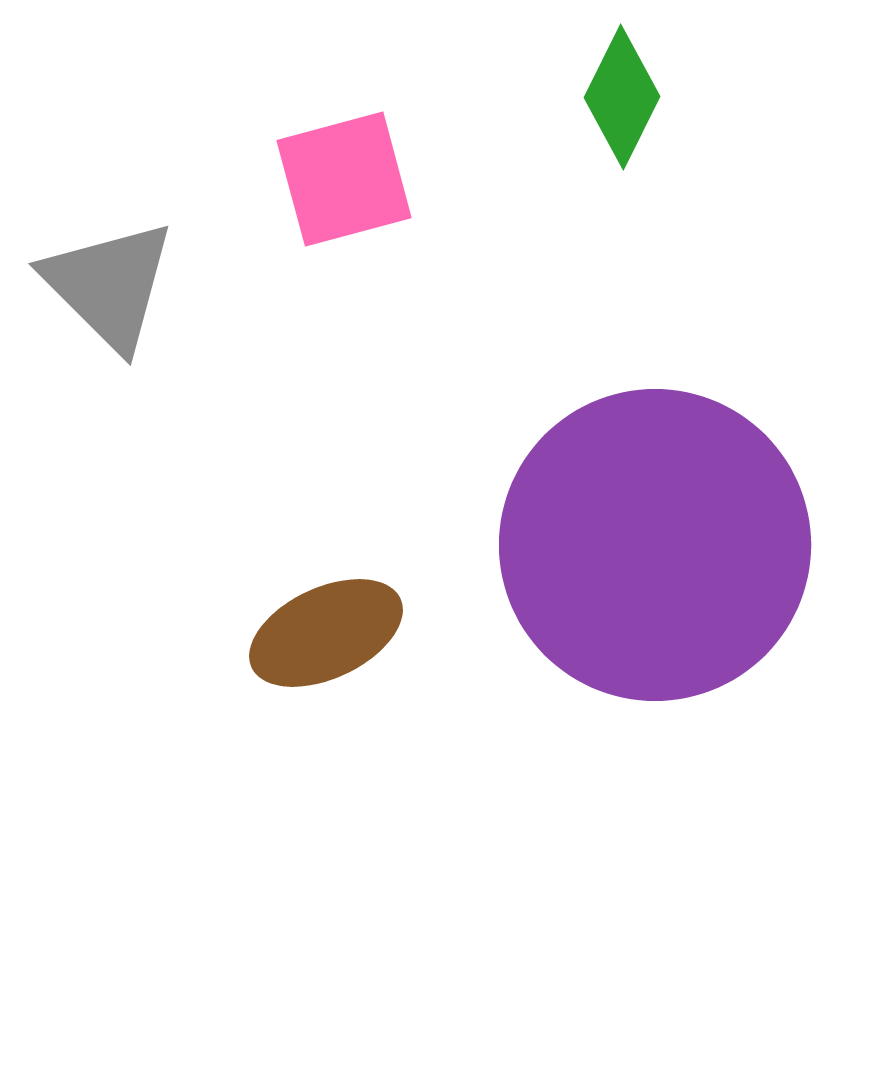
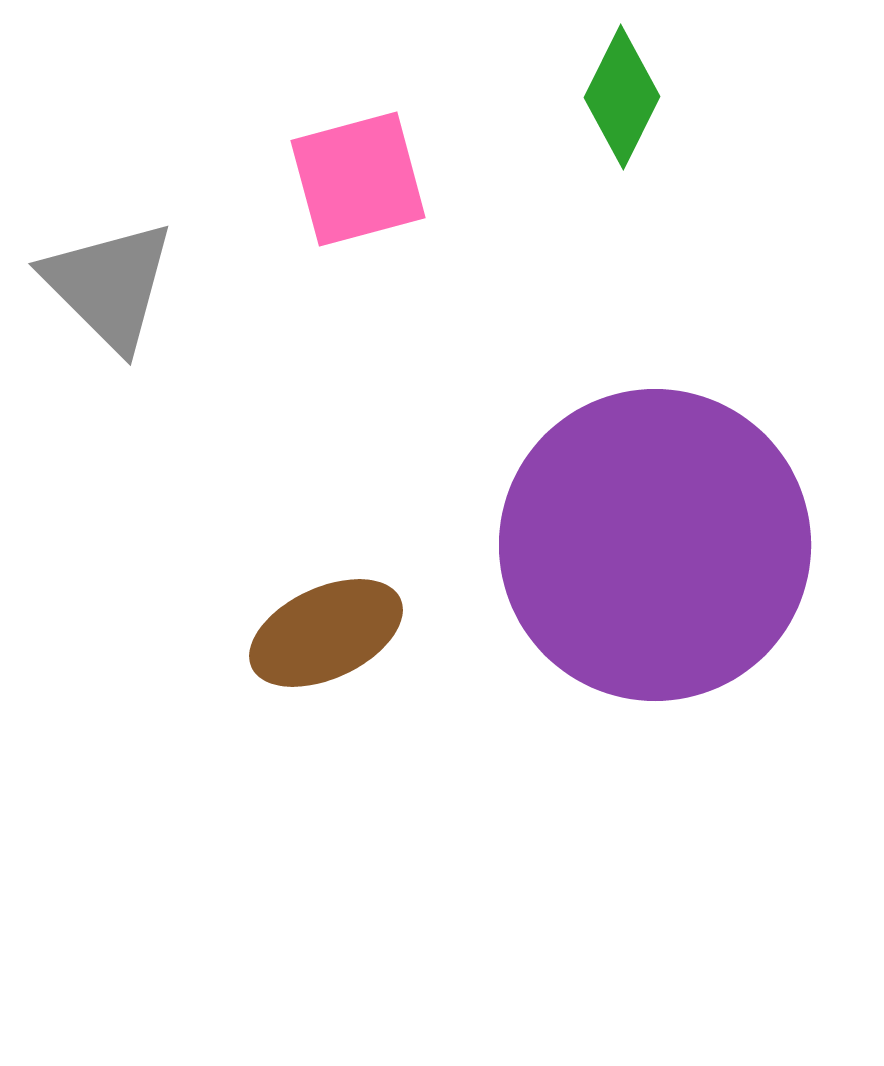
pink square: moved 14 px right
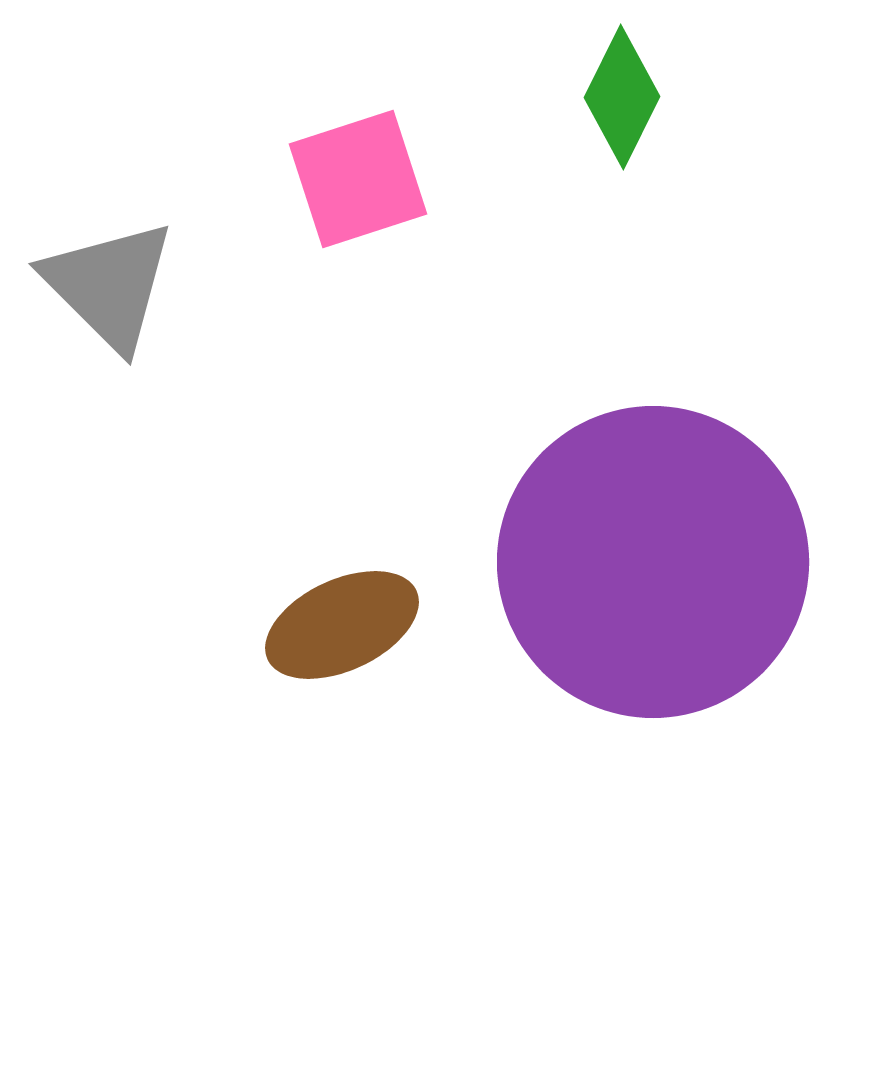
pink square: rotated 3 degrees counterclockwise
purple circle: moved 2 px left, 17 px down
brown ellipse: moved 16 px right, 8 px up
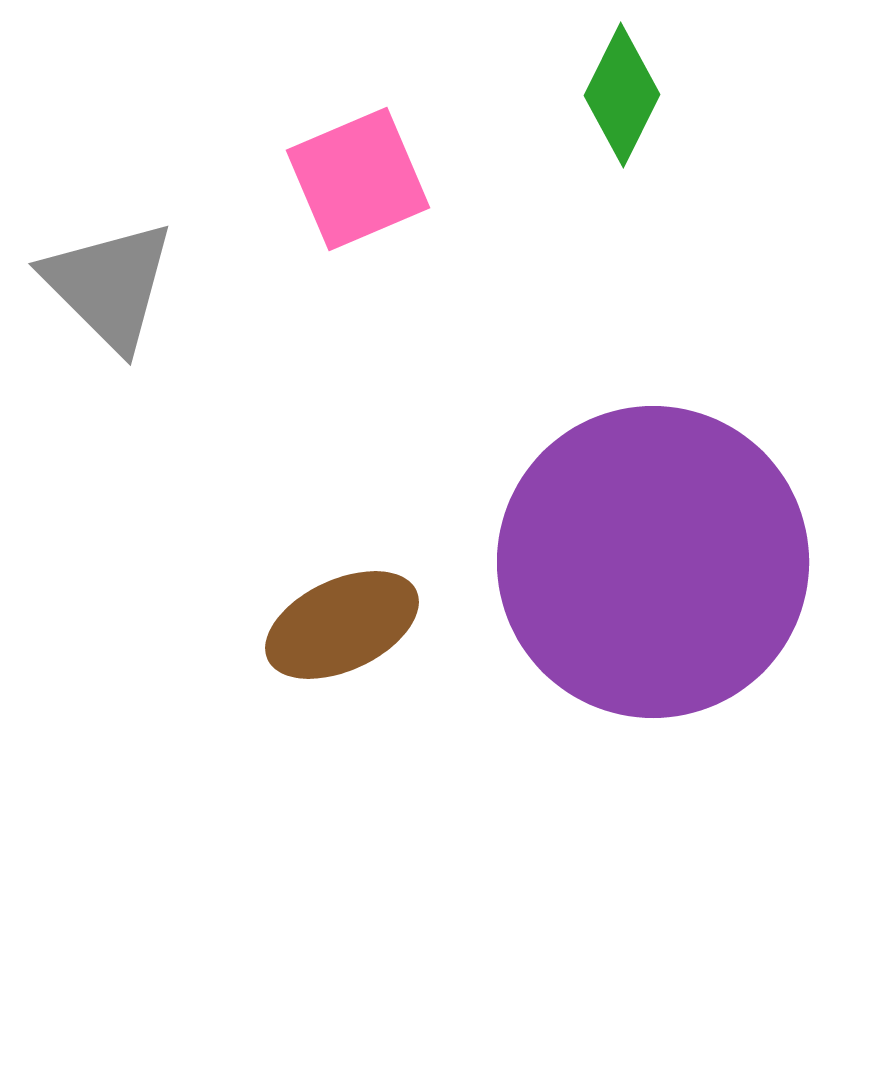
green diamond: moved 2 px up
pink square: rotated 5 degrees counterclockwise
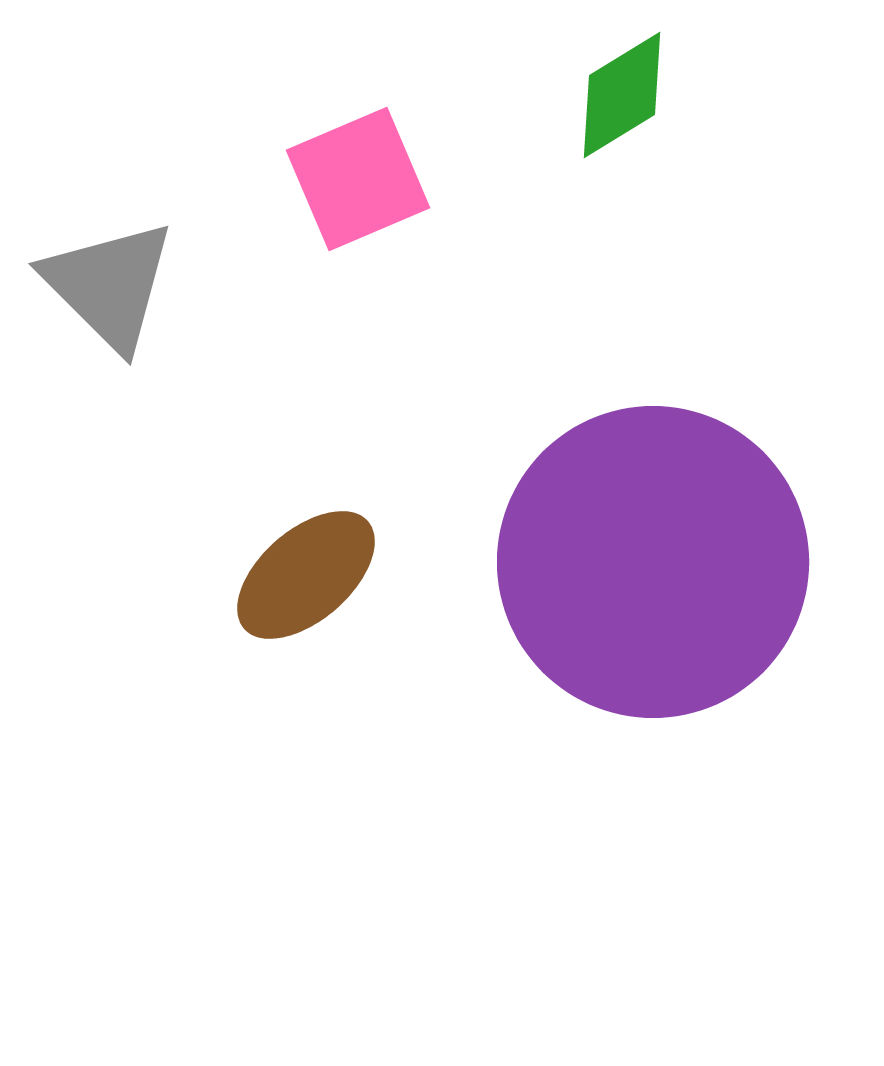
green diamond: rotated 32 degrees clockwise
brown ellipse: moved 36 px left, 50 px up; rotated 16 degrees counterclockwise
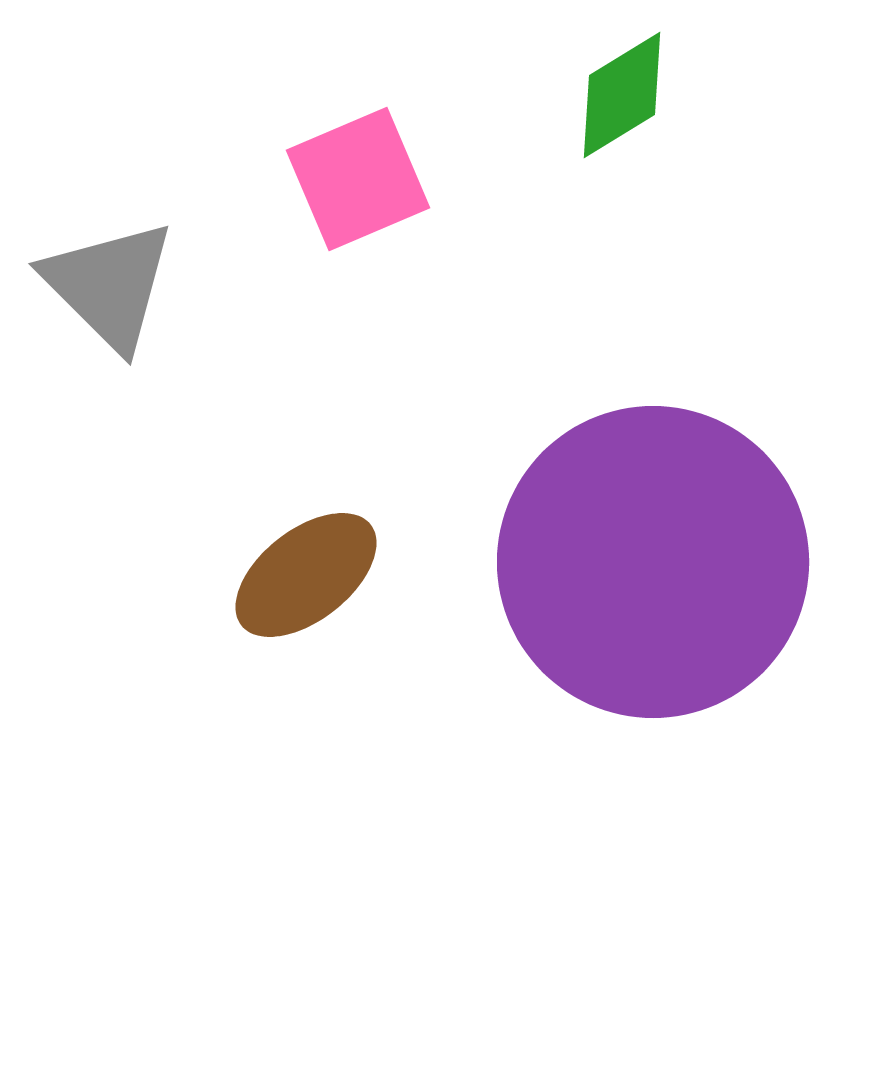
brown ellipse: rotated 3 degrees clockwise
